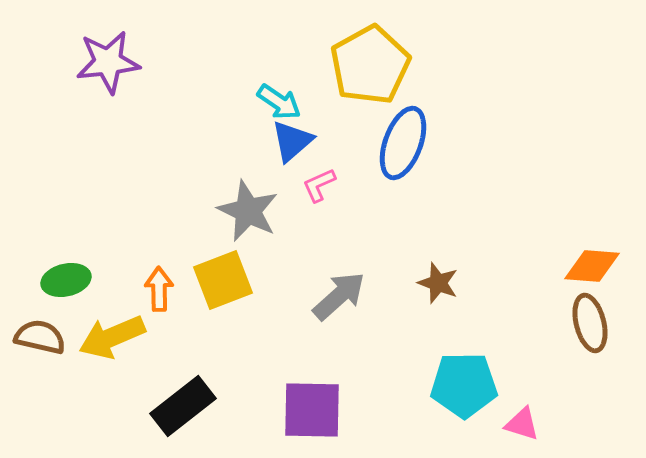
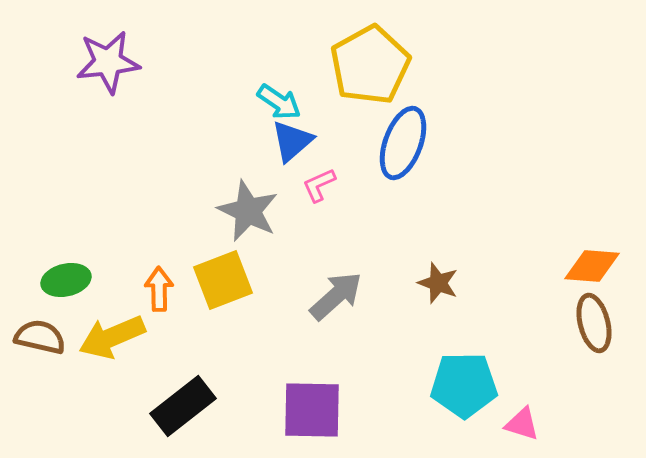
gray arrow: moved 3 px left
brown ellipse: moved 4 px right
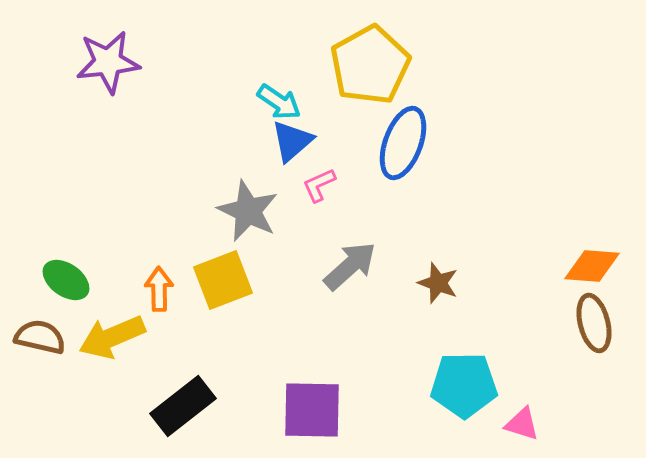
green ellipse: rotated 48 degrees clockwise
gray arrow: moved 14 px right, 30 px up
